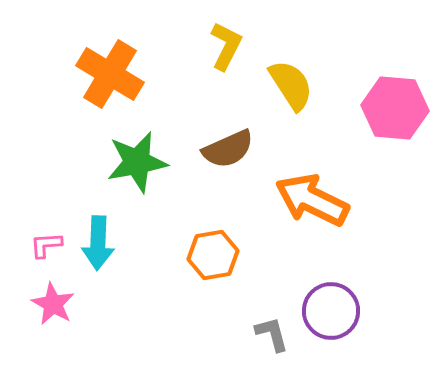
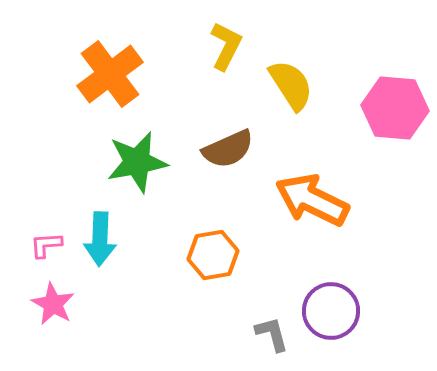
orange cross: rotated 22 degrees clockwise
cyan arrow: moved 2 px right, 4 px up
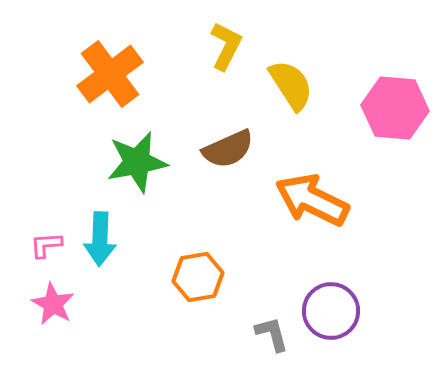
orange hexagon: moved 15 px left, 22 px down
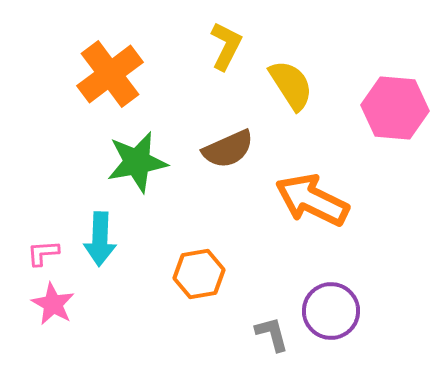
pink L-shape: moved 3 px left, 8 px down
orange hexagon: moved 1 px right, 3 px up
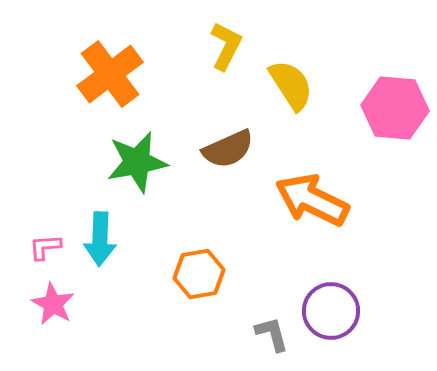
pink L-shape: moved 2 px right, 6 px up
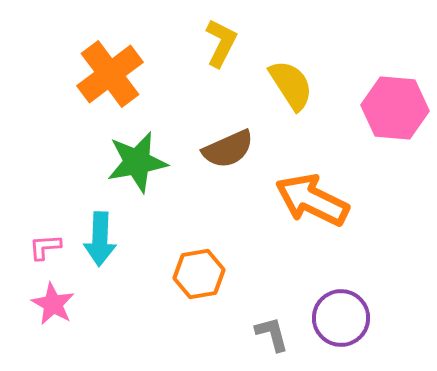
yellow L-shape: moved 5 px left, 3 px up
purple circle: moved 10 px right, 7 px down
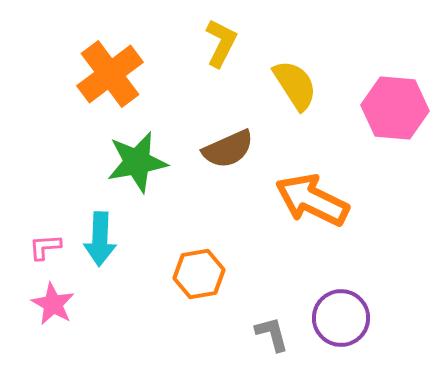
yellow semicircle: moved 4 px right
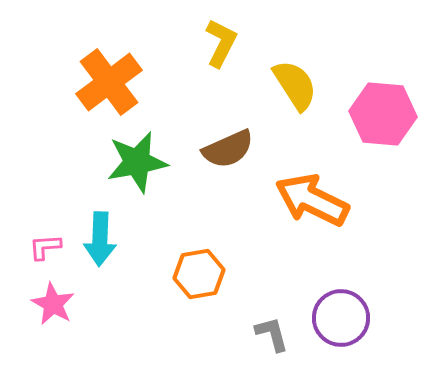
orange cross: moved 1 px left, 8 px down
pink hexagon: moved 12 px left, 6 px down
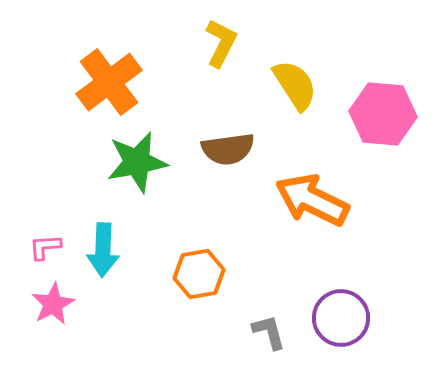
brown semicircle: rotated 16 degrees clockwise
cyan arrow: moved 3 px right, 11 px down
pink star: rotated 15 degrees clockwise
gray L-shape: moved 3 px left, 2 px up
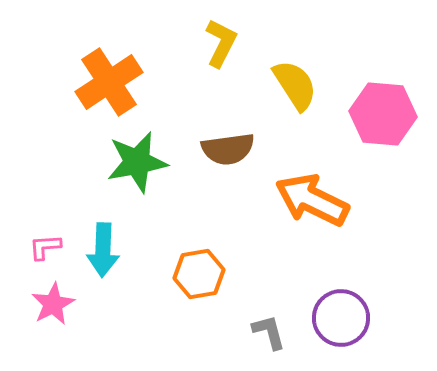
orange cross: rotated 4 degrees clockwise
